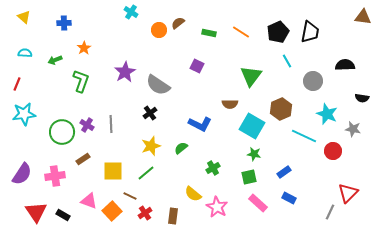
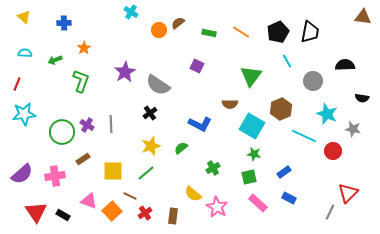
purple semicircle at (22, 174): rotated 15 degrees clockwise
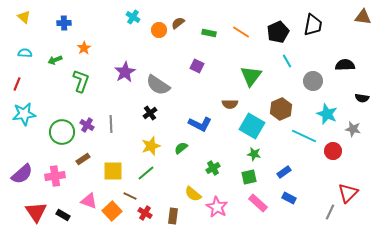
cyan cross at (131, 12): moved 2 px right, 5 px down
black trapezoid at (310, 32): moved 3 px right, 7 px up
red cross at (145, 213): rotated 24 degrees counterclockwise
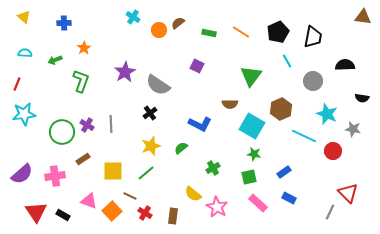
black trapezoid at (313, 25): moved 12 px down
red triangle at (348, 193): rotated 30 degrees counterclockwise
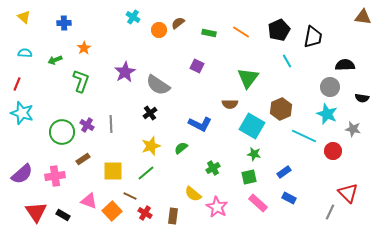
black pentagon at (278, 32): moved 1 px right, 2 px up
green triangle at (251, 76): moved 3 px left, 2 px down
gray circle at (313, 81): moved 17 px right, 6 px down
cyan star at (24, 114): moved 2 px left, 1 px up; rotated 25 degrees clockwise
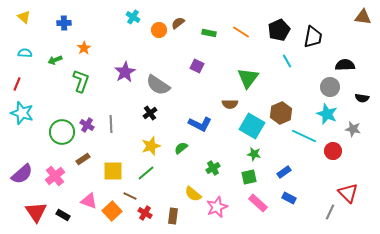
brown hexagon at (281, 109): moved 4 px down
pink cross at (55, 176): rotated 30 degrees counterclockwise
pink star at (217, 207): rotated 20 degrees clockwise
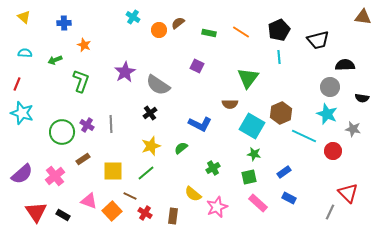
black trapezoid at (313, 37): moved 5 px right, 3 px down; rotated 65 degrees clockwise
orange star at (84, 48): moved 3 px up; rotated 16 degrees counterclockwise
cyan line at (287, 61): moved 8 px left, 4 px up; rotated 24 degrees clockwise
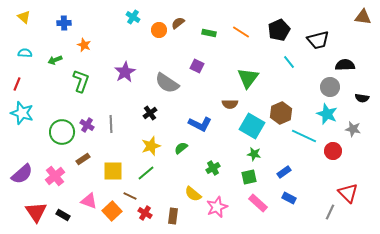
cyan line at (279, 57): moved 10 px right, 5 px down; rotated 32 degrees counterclockwise
gray semicircle at (158, 85): moved 9 px right, 2 px up
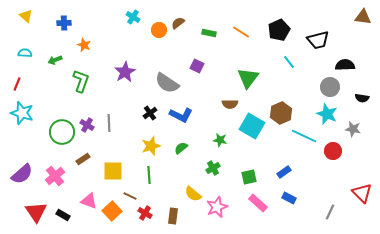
yellow triangle at (24, 17): moved 2 px right, 1 px up
gray line at (111, 124): moved 2 px left, 1 px up
blue L-shape at (200, 124): moved 19 px left, 9 px up
green star at (254, 154): moved 34 px left, 14 px up
green line at (146, 173): moved 3 px right, 2 px down; rotated 54 degrees counterclockwise
red triangle at (348, 193): moved 14 px right
